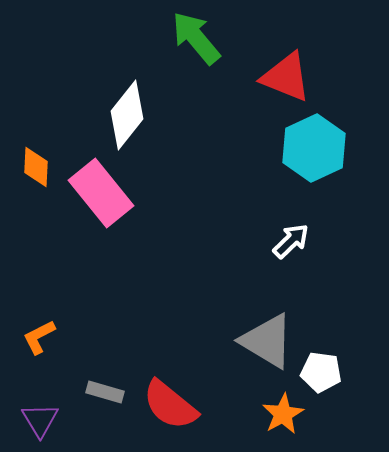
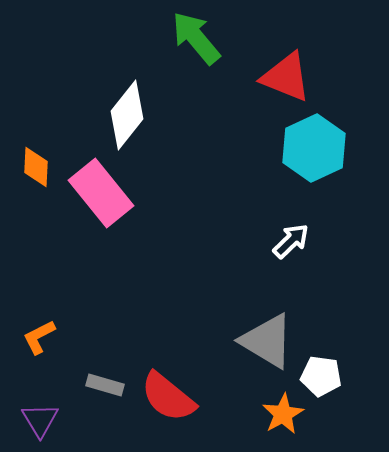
white pentagon: moved 4 px down
gray rectangle: moved 7 px up
red semicircle: moved 2 px left, 8 px up
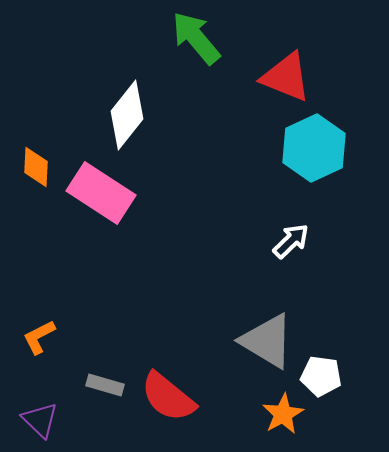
pink rectangle: rotated 18 degrees counterclockwise
purple triangle: rotated 15 degrees counterclockwise
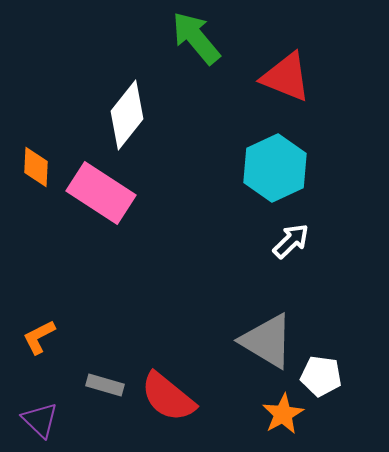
cyan hexagon: moved 39 px left, 20 px down
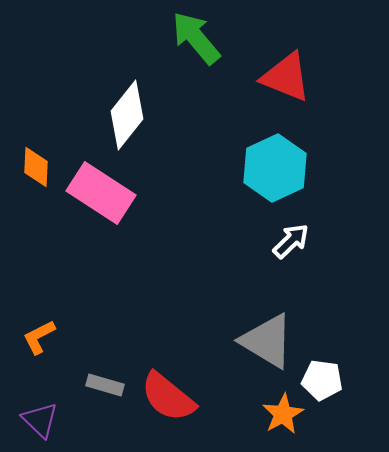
white pentagon: moved 1 px right, 4 px down
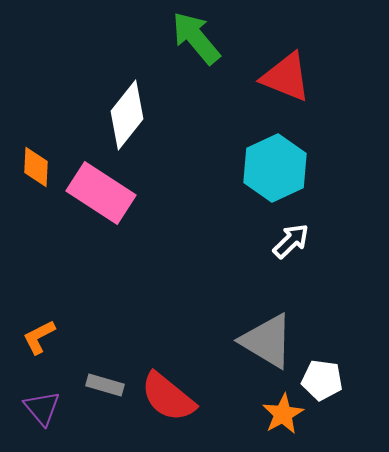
purple triangle: moved 2 px right, 12 px up; rotated 6 degrees clockwise
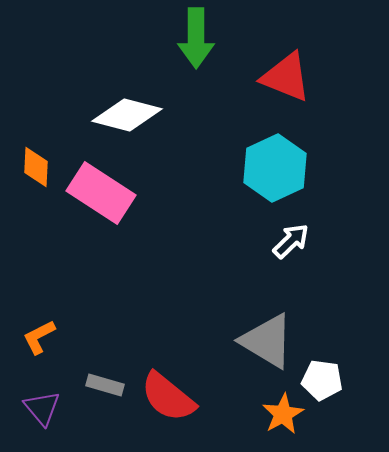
green arrow: rotated 140 degrees counterclockwise
white diamond: rotated 66 degrees clockwise
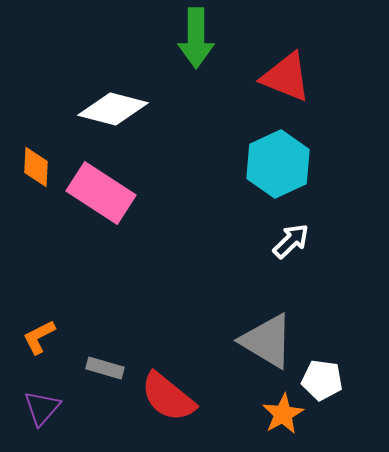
white diamond: moved 14 px left, 6 px up
cyan hexagon: moved 3 px right, 4 px up
gray rectangle: moved 17 px up
purple triangle: rotated 21 degrees clockwise
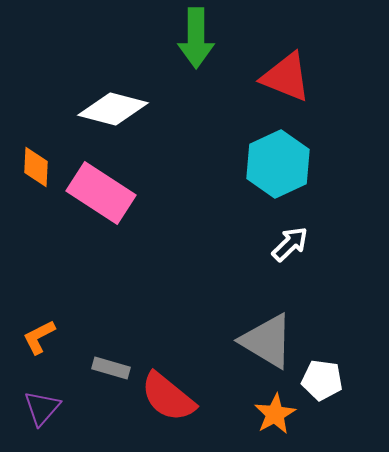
white arrow: moved 1 px left, 3 px down
gray rectangle: moved 6 px right
orange star: moved 8 px left
